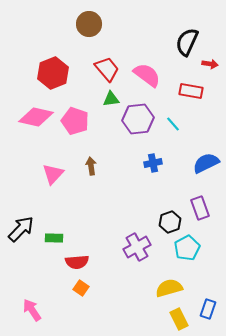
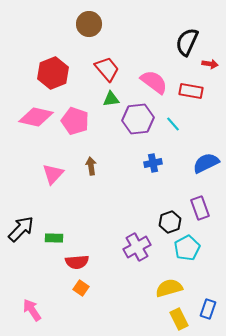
pink semicircle: moved 7 px right, 7 px down
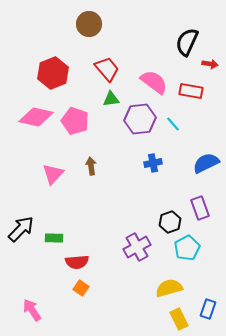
purple hexagon: moved 2 px right
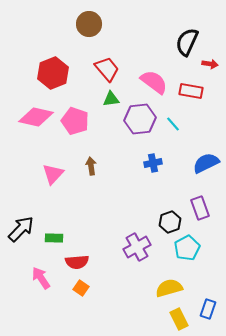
pink arrow: moved 9 px right, 32 px up
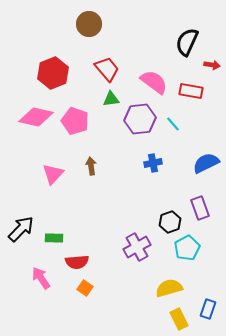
red arrow: moved 2 px right, 1 px down
orange square: moved 4 px right
